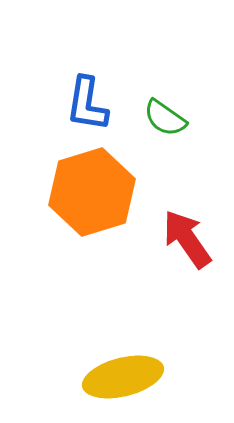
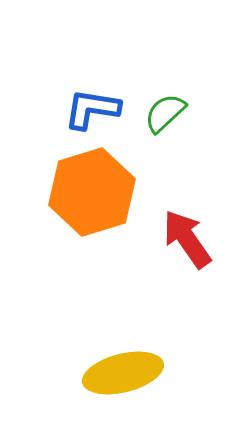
blue L-shape: moved 5 px right, 5 px down; rotated 90 degrees clockwise
green semicircle: moved 5 px up; rotated 102 degrees clockwise
yellow ellipse: moved 4 px up
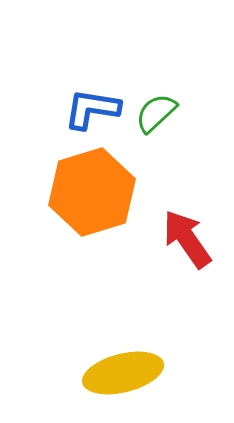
green semicircle: moved 9 px left
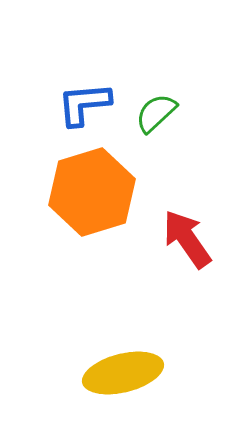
blue L-shape: moved 8 px left, 5 px up; rotated 14 degrees counterclockwise
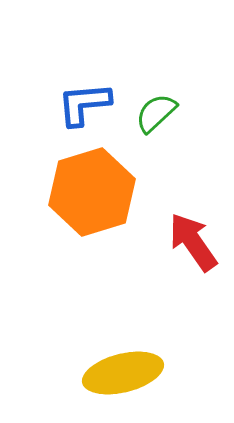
red arrow: moved 6 px right, 3 px down
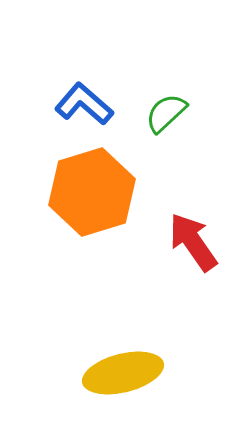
blue L-shape: rotated 46 degrees clockwise
green semicircle: moved 10 px right
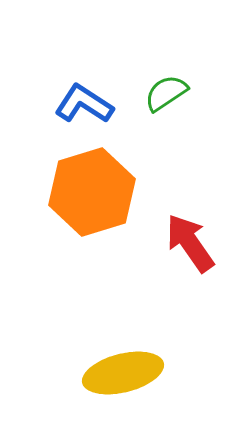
blue L-shape: rotated 8 degrees counterclockwise
green semicircle: moved 20 px up; rotated 9 degrees clockwise
red arrow: moved 3 px left, 1 px down
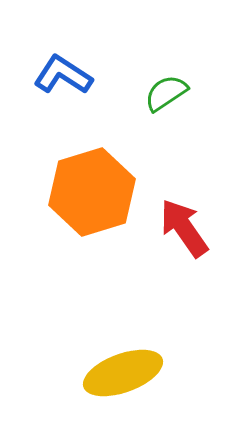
blue L-shape: moved 21 px left, 29 px up
red arrow: moved 6 px left, 15 px up
yellow ellipse: rotated 6 degrees counterclockwise
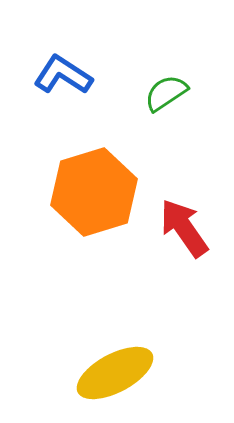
orange hexagon: moved 2 px right
yellow ellipse: moved 8 px left; rotated 8 degrees counterclockwise
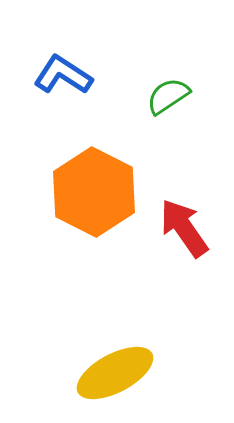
green semicircle: moved 2 px right, 3 px down
orange hexagon: rotated 16 degrees counterclockwise
